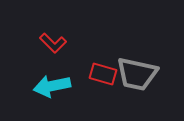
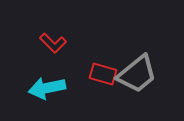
gray trapezoid: rotated 51 degrees counterclockwise
cyan arrow: moved 5 px left, 2 px down
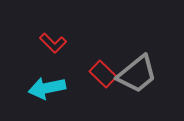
red rectangle: rotated 28 degrees clockwise
